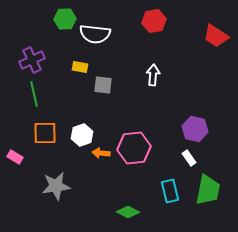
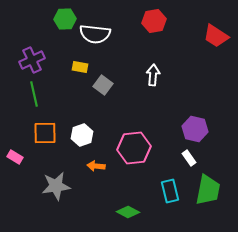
gray square: rotated 30 degrees clockwise
orange arrow: moved 5 px left, 13 px down
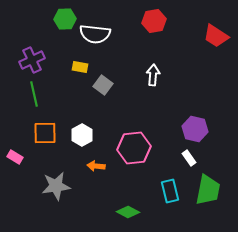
white hexagon: rotated 10 degrees counterclockwise
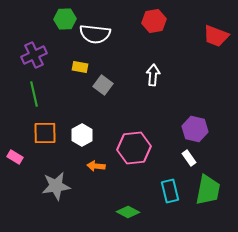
red trapezoid: rotated 12 degrees counterclockwise
purple cross: moved 2 px right, 5 px up
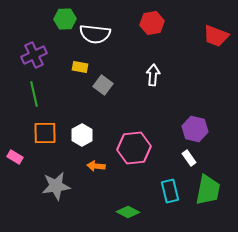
red hexagon: moved 2 px left, 2 px down
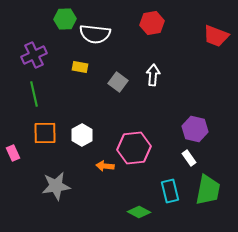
gray square: moved 15 px right, 3 px up
pink rectangle: moved 2 px left, 4 px up; rotated 35 degrees clockwise
orange arrow: moved 9 px right
green diamond: moved 11 px right
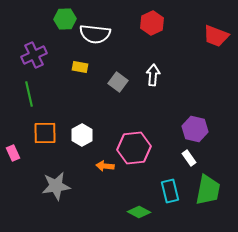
red hexagon: rotated 15 degrees counterclockwise
green line: moved 5 px left
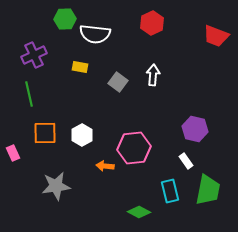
white rectangle: moved 3 px left, 3 px down
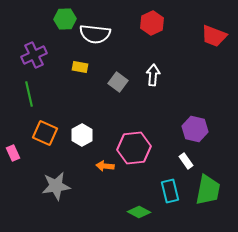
red trapezoid: moved 2 px left
orange square: rotated 25 degrees clockwise
